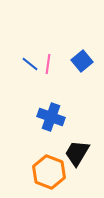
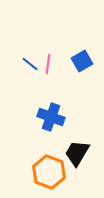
blue square: rotated 10 degrees clockwise
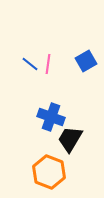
blue square: moved 4 px right
black trapezoid: moved 7 px left, 14 px up
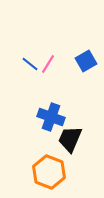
pink line: rotated 24 degrees clockwise
black trapezoid: rotated 8 degrees counterclockwise
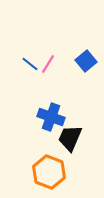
blue square: rotated 10 degrees counterclockwise
black trapezoid: moved 1 px up
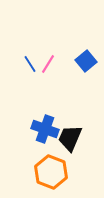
blue line: rotated 18 degrees clockwise
blue cross: moved 6 px left, 12 px down
orange hexagon: moved 2 px right
